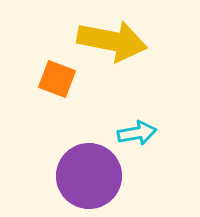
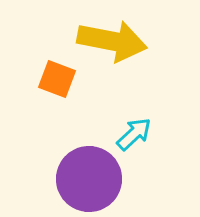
cyan arrow: moved 3 px left, 1 px down; rotated 33 degrees counterclockwise
purple circle: moved 3 px down
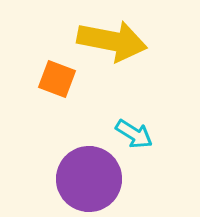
cyan arrow: rotated 75 degrees clockwise
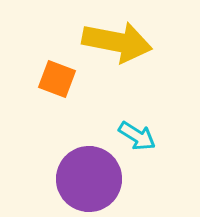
yellow arrow: moved 5 px right, 1 px down
cyan arrow: moved 3 px right, 2 px down
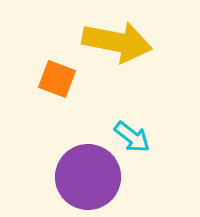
cyan arrow: moved 5 px left, 1 px down; rotated 6 degrees clockwise
purple circle: moved 1 px left, 2 px up
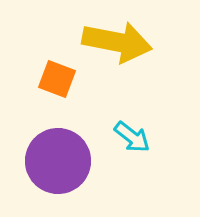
purple circle: moved 30 px left, 16 px up
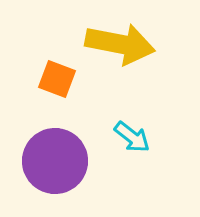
yellow arrow: moved 3 px right, 2 px down
purple circle: moved 3 px left
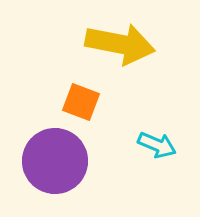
orange square: moved 24 px right, 23 px down
cyan arrow: moved 25 px right, 8 px down; rotated 15 degrees counterclockwise
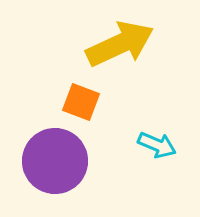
yellow arrow: rotated 36 degrees counterclockwise
